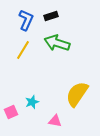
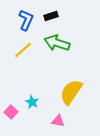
yellow line: rotated 18 degrees clockwise
yellow semicircle: moved 6 px left, 2 px up
cyan star: rotated 24 degrees counterclockwise
pink square: rotated 24 degrees counterclockwise
pink triangle: moved 3 px right
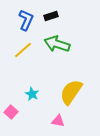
green arrow: moved 1 px down
cyan star: moved 8 px up
